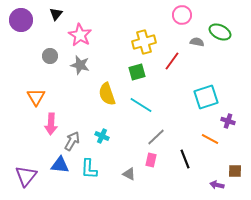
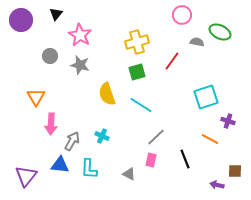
yellow cross: moved 7 px left
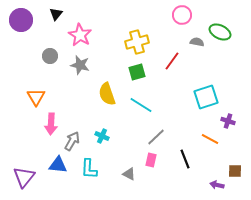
blue triangle: moved 2 px left
purple triangle: moved 2 px left, 1 px down
